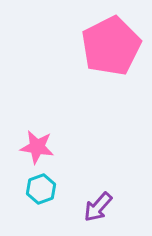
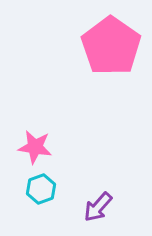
pink pentagon: rotated 10 degrees counterclockwise
pink star: moved 2 px left
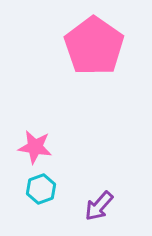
pink pentagon: moved 17 px left
purple arrow: moved 1 px right, 1 px up
